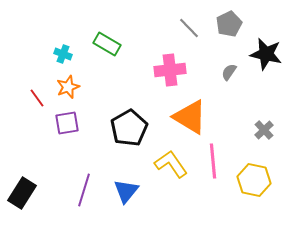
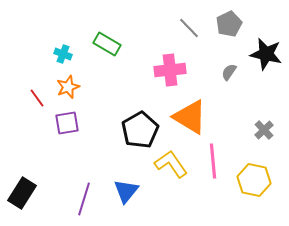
black pentagon: moved 11 px right, 2 px down
purple line: moved 9 px down
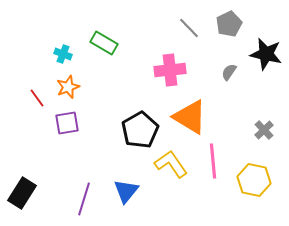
green rectangle: moved 3 px left, 1 px up
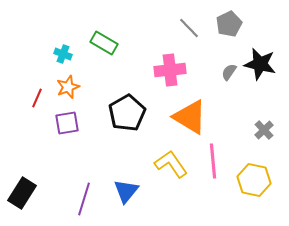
black star: moved 6 px left, 10 px down
red line: rotated 60 degrees clockwise
black pentagon: moved 13 px left, 17 px up
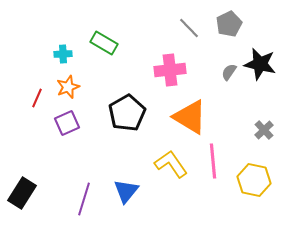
cyan cross: rotated 24 degrees counterclockwise
purple square: rotated 15 degrees counterclockwise
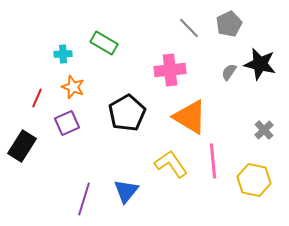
orange star: moved 5 px right; rotated 30 degrees counterclockwise
black rectangle: moved 47 px up
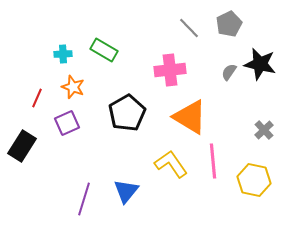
green rectangle: moved 7 px down
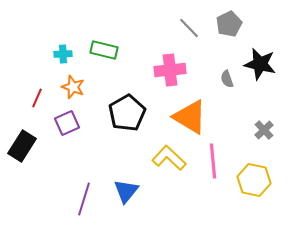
green rectangle: rotated 16 degrees counterclockwise
gray semicircle: moved 2 px left, 7 px down; rotated 54 degrees counterclockwise
yellow L-shape: moved 2 px left, 6 px up; rotated 12 degrees counterclockwise
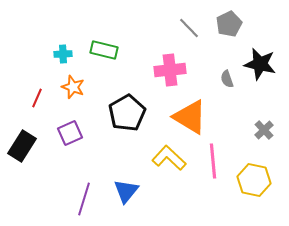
purple square: moved 3 px right, 10 px down
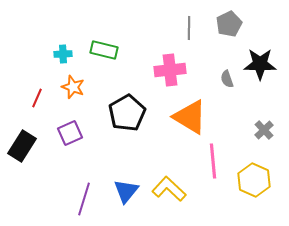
gray line: rotated 45 degrees clockwise
black star: rotated 12 degrees counterclockwise
yellow L-shape: moved 31 px down
yellow hexagon: rotated 12 degrees clockwise
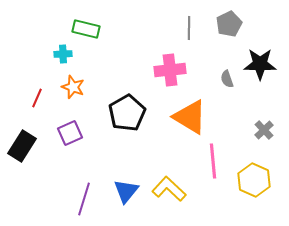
green rectangle: moved 18 px left, 21 px up
